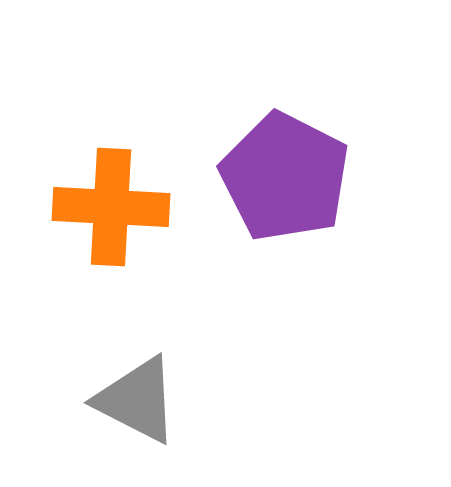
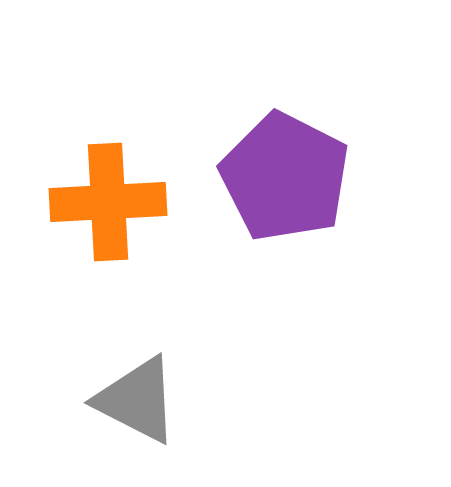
orange cross: moved 3 px left, 5 px up; rotated 6 degrees counterclockwise
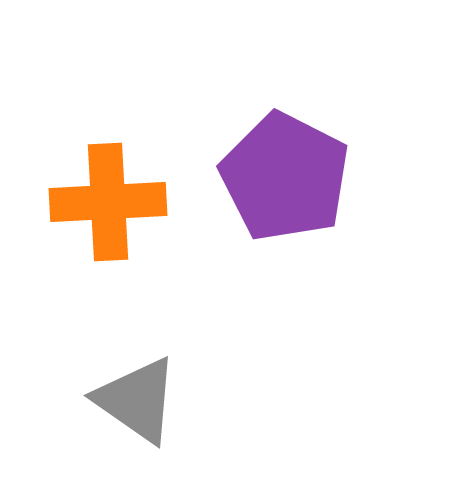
gray triangle: rotated 8 degrees clockwise
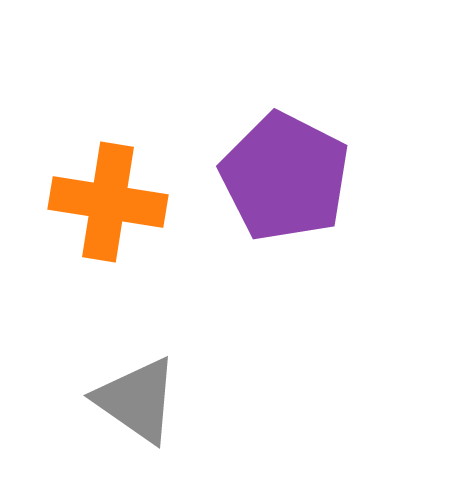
orange cross: rotated 12 degrees clockwise
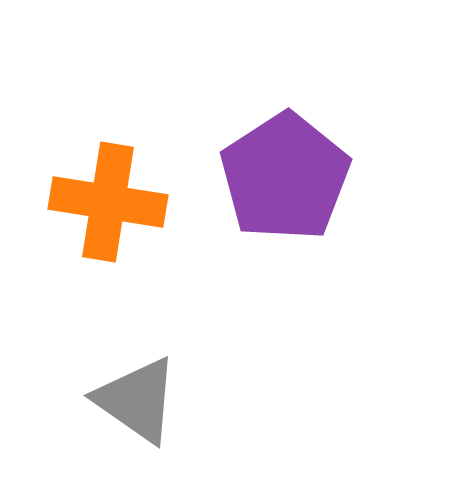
purple pentagon: rotated 12 degrees clockwise
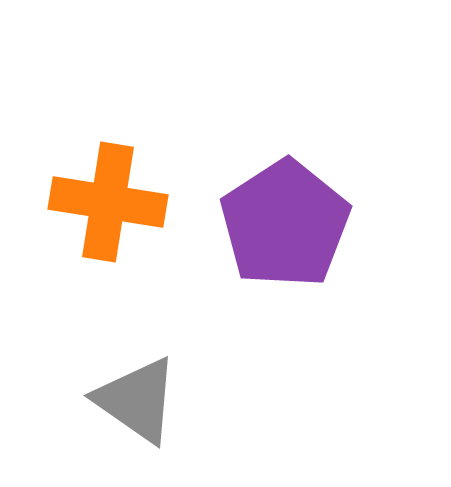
purple pentagon: moved 47 px down
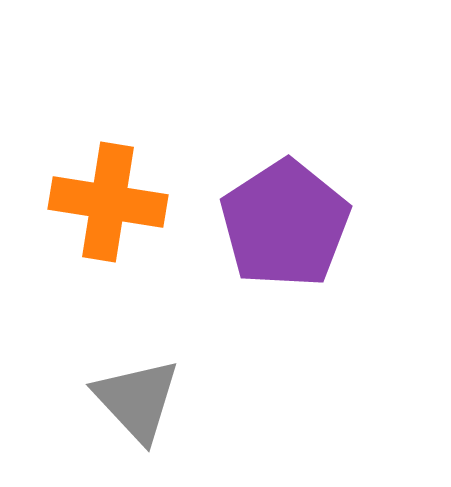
gray triangle: rotated 12 degrees clockwise
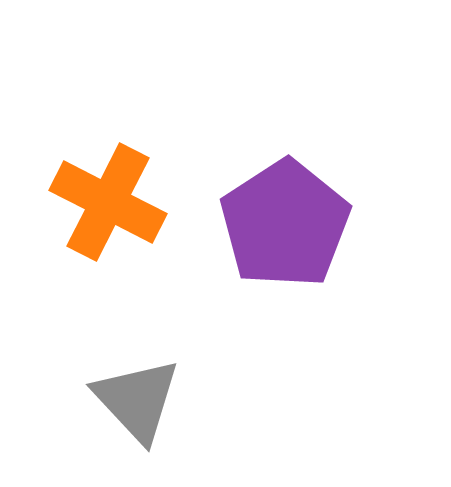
orange cross: rotated 18 degrees clockwise
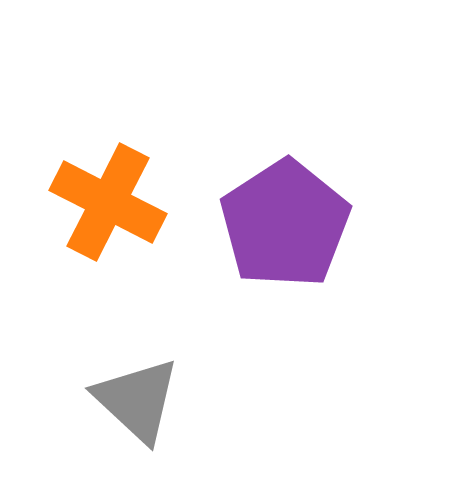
gray triangle: rotated 4 degrees counterclockwise
